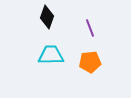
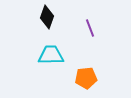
orange pentagon: moved 4 px left, 16 px down
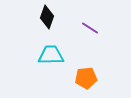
purple line: rotated 36 degrees counterclockwise
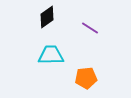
black diamond: rotated 35 degrees clockwise
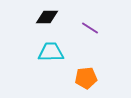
black diamond: rotated 35 degrees clockwise
cyan trapezoid: moved 3 px up
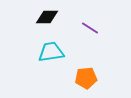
cyan trapezoid: rotated 8 degrees counterclockwise
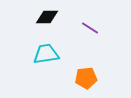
cyan trapezoid: moved 5 px left, 2 px down
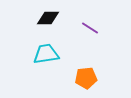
black diamond: moved 1 px right, 1 px down
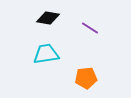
black diamond: rotated 10 degrees clockwise
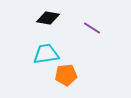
purple line: moved 2 px right
orange pentagon: moved 20 px left, 3 px up
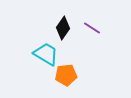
black diamond: moved 15 px right, 10 px down; rotated 65 degrees counterclockwise
cyan trapezoid: rotated 40 degrees clockwise
